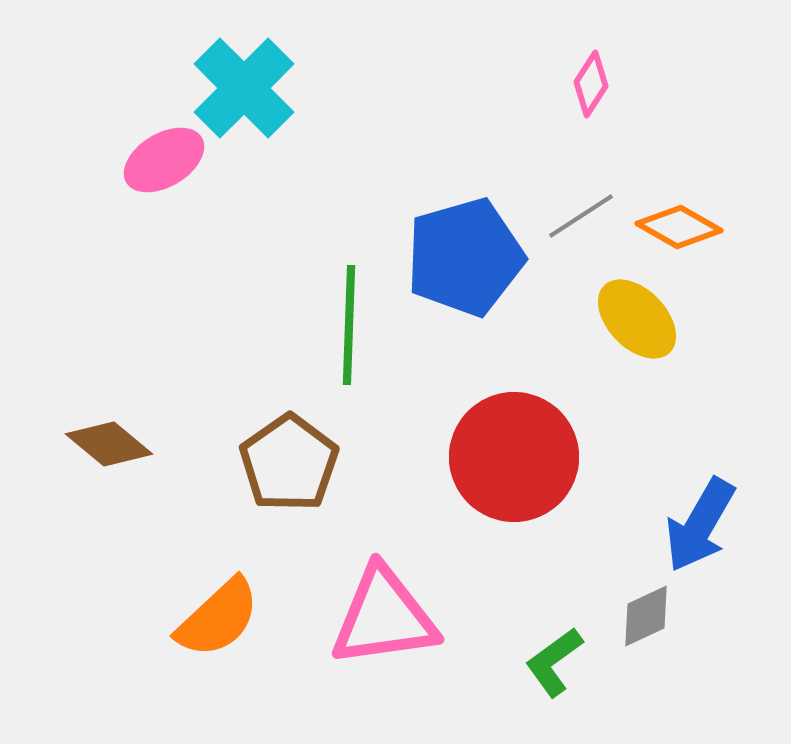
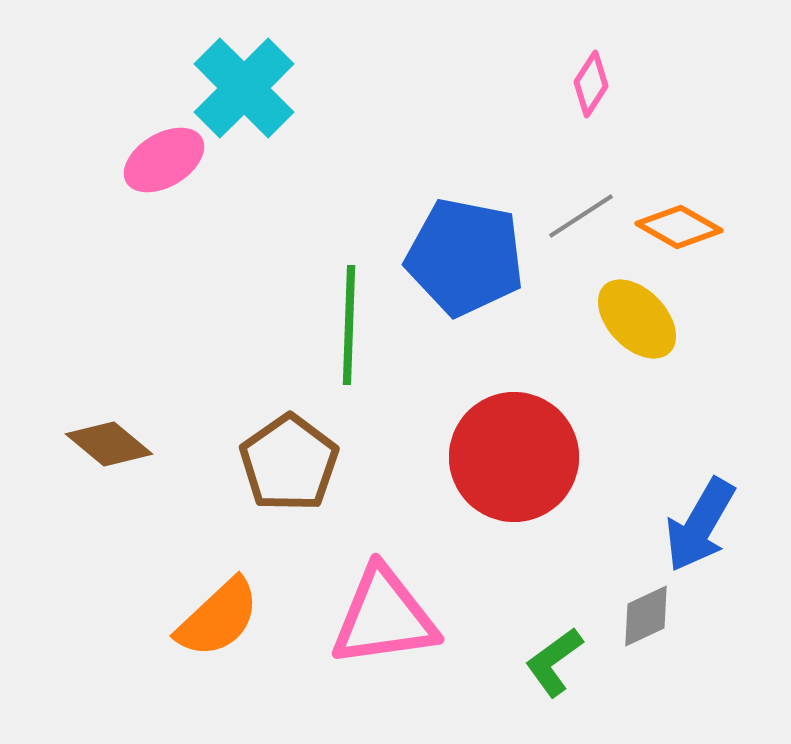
blue pentagon: rotated 27 degrees clockwise
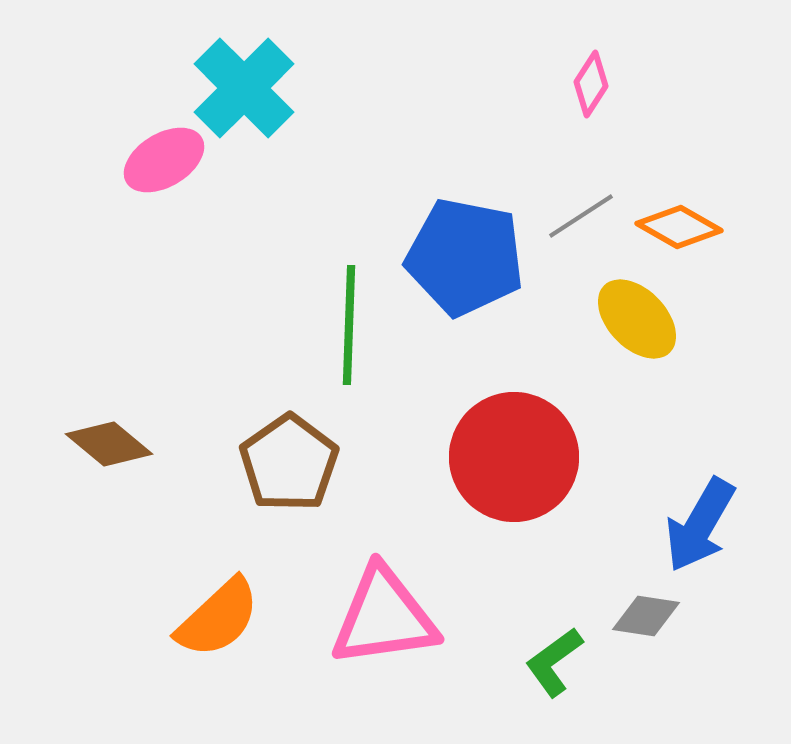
gray diamond: rotated 34 degrees clockwise
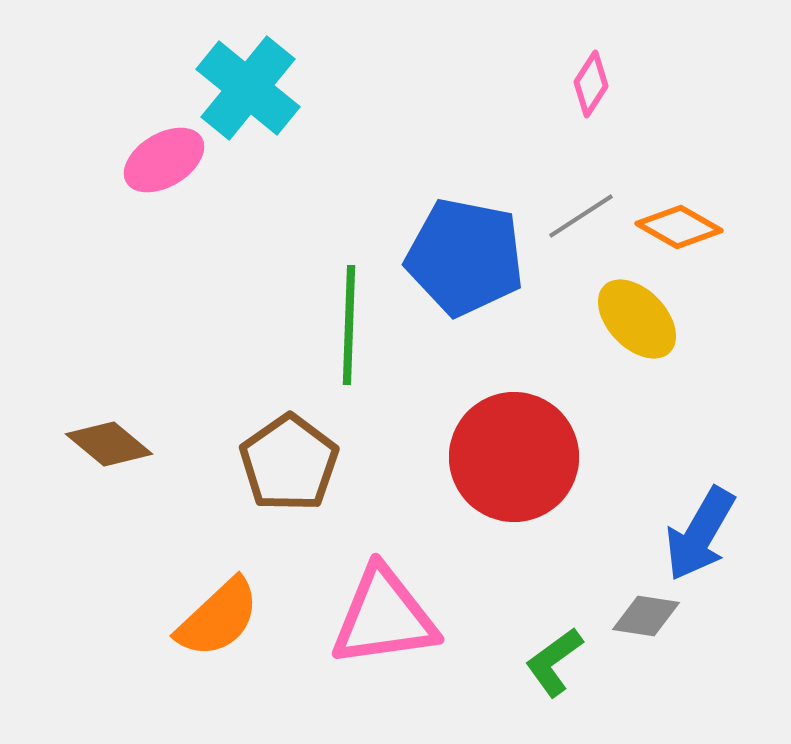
cyan cross: moved 4 px right; rotated 6 degrees counterclockwise
blue arrow: moved 9 px down
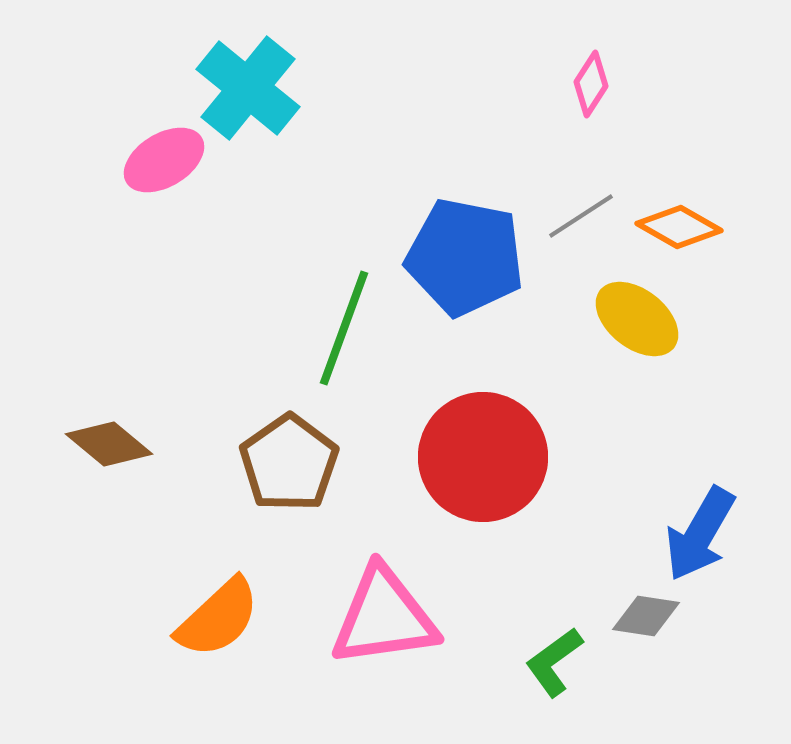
yellow ellipse: rotated 8 degrees counterclockwise
green line: moved 5 px left, 3 px down; rotated 18 degrees clockwise
red circle: moved 31 px left
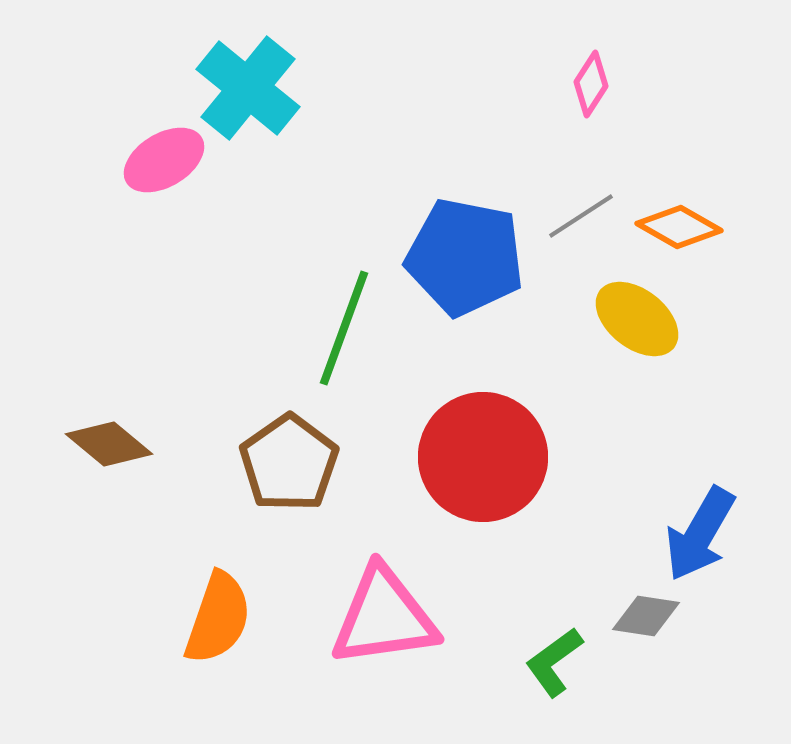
orange semicircle: rotated 28 degrees counterclockwise
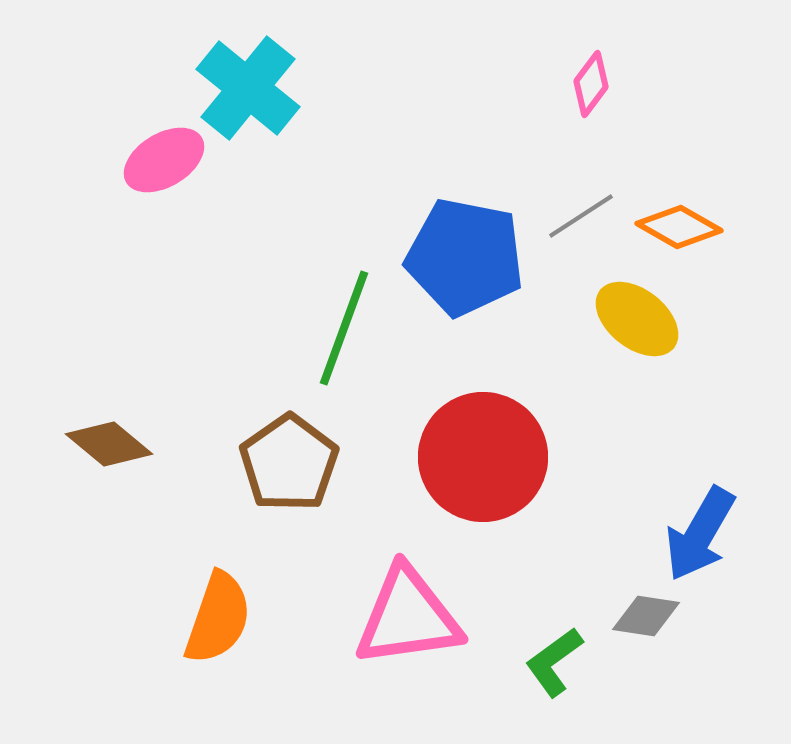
pink diamond: rotated 4 degrees clockwise
pink triangle: moved 24 px right
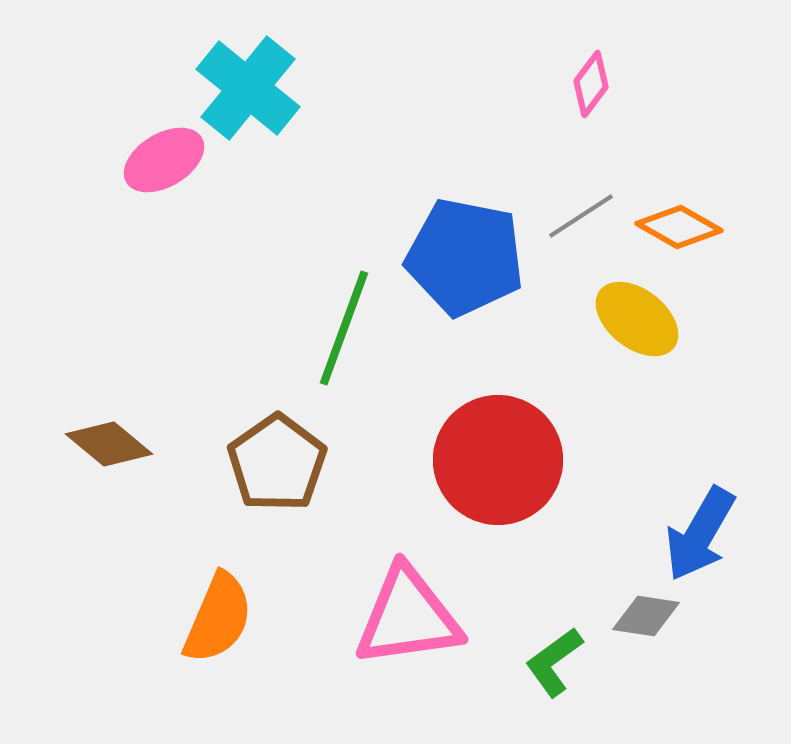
red circle: moved 15 px right, 3 px down
brown pentagon: moved 12 px left
orange semicircle: rotated 4 degrees clockwise
